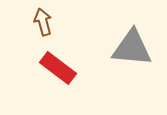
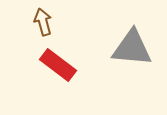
red rectangle: moved 3 px up
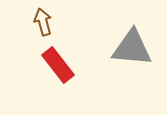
red rectangle: rotated 15 degrees clockwise
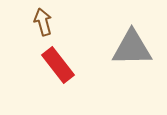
gray triangle: rotated 6 degrees counterclockwise
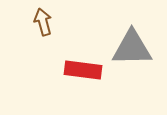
red rectangle: moved 25 px right, 5 px down; rotated 45 degrees counterclockwise
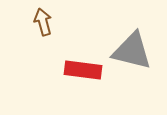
gray triangle: moved 3 px down; rotated 15 degrees clockwise
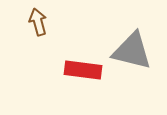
brown arrow: moved 5 px left
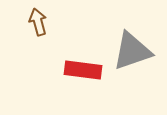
gray triangle: rotated 33 degrees counterclockwise
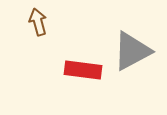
gray triangle: rotated 9 degrees counterclockwise
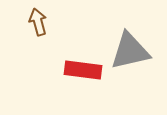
gray triangle: moved 2 px left; rotated 15 degrees clockwise
